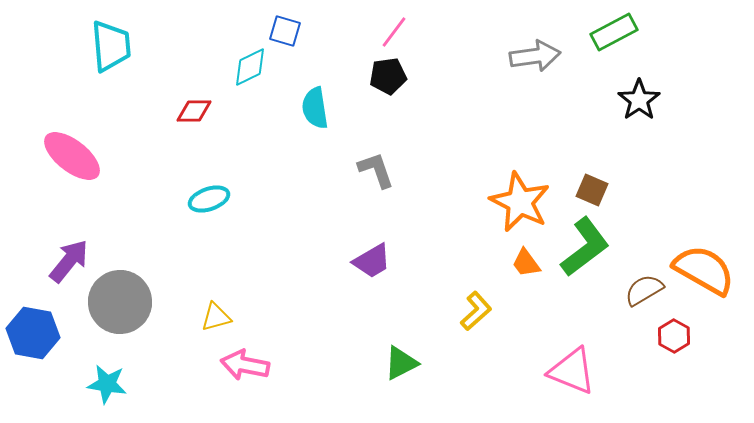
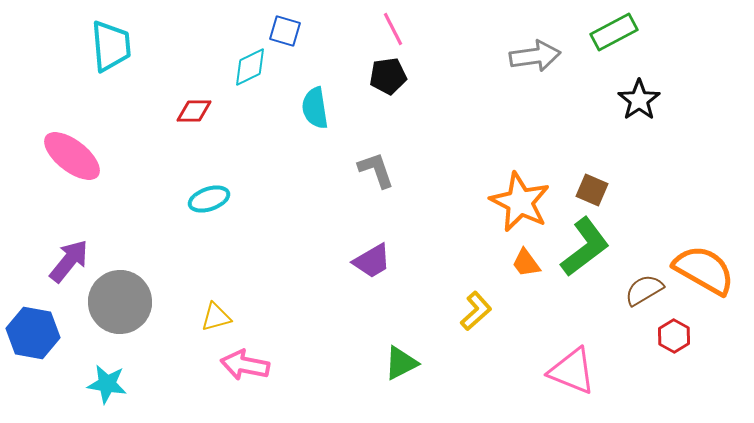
pink line: moved 1 px left, 3 px up; rotated 64 degrees counterclockwise
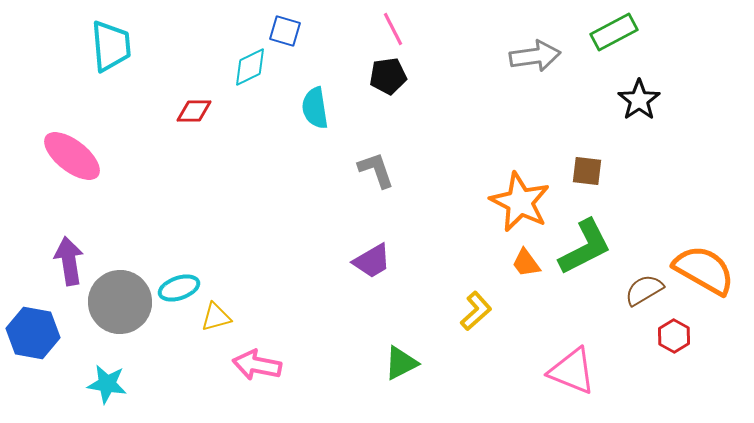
brown square: moved 5 px left, 19 px up; rotated 16 degrees counterclockwise
cyan ellipse: moved 30 px left, 89 px down
green L-shape: rotated 10 degrees clockwise
purple arrow: rotated 48 degrees counterclockwise
pink arrow: moved 12 px right
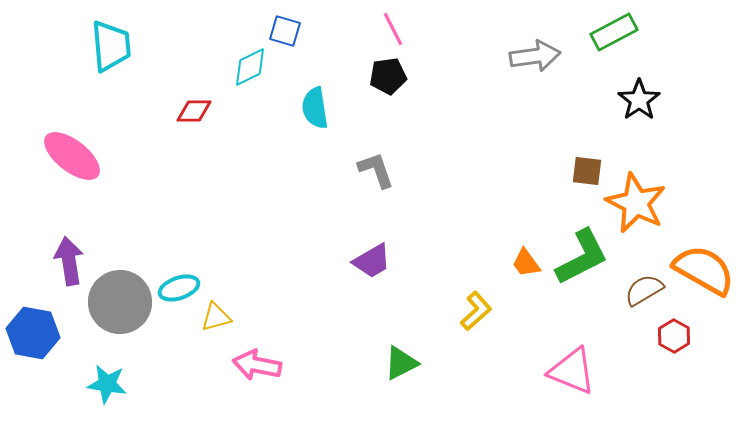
orange star: moved 116 px right, 1 px down
green L-shape: moved 3 px left, 10 px down
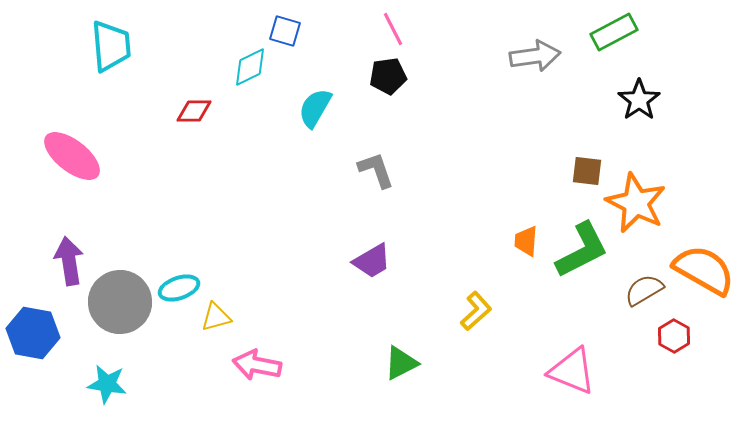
cyan semicircle: rotated 39 degrees clockwise
green L-shape: moved 7 px up
orange trapezoid: moved 22 px up; rotated 40 degrees clockwise
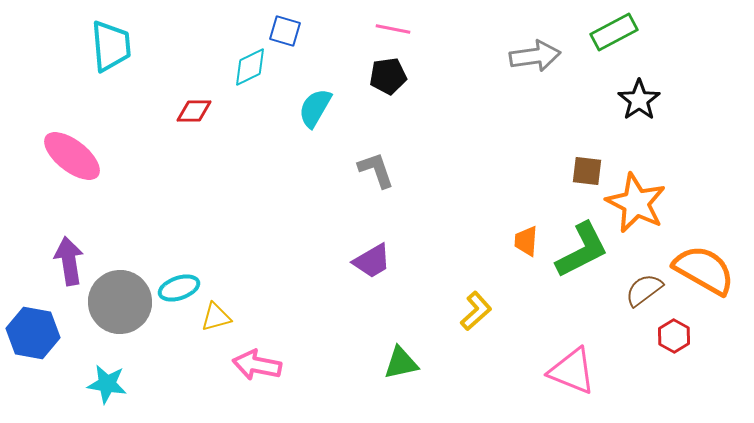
pink line: rotated 52 degrees counterclockwise
brown semicircle: rotated 6 degrees counterclockwise
green triangle: rotated 15 degrees clockwise
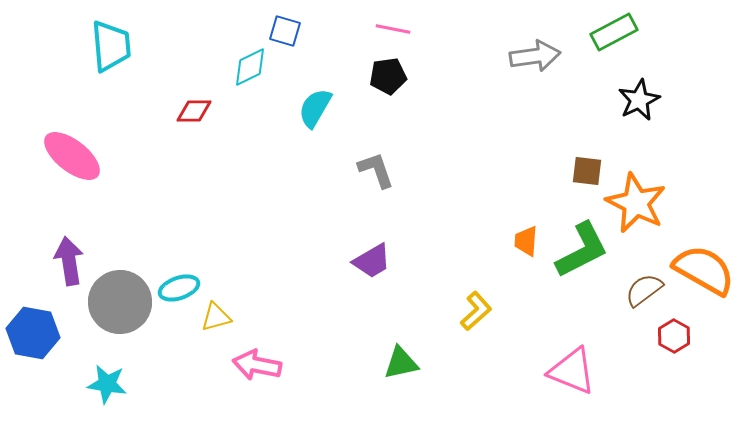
black star: rotated 9 degrees clockwise
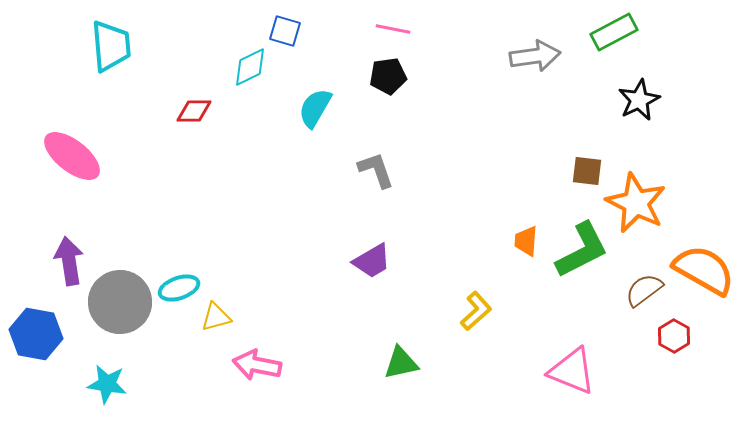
blue hexagon: moved 3 px right, 1 px down
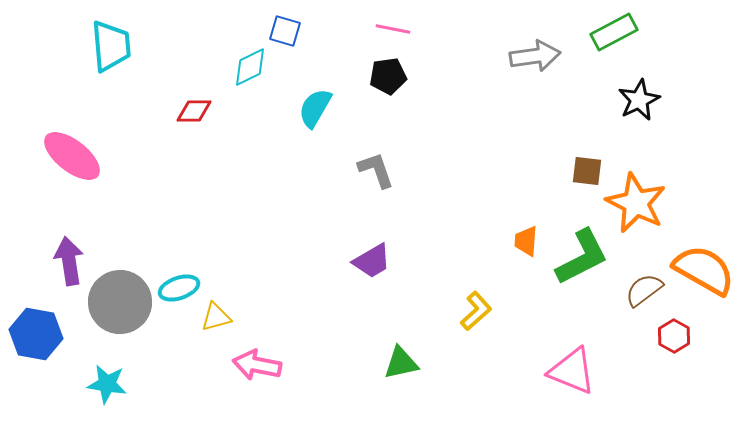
green L-shape: moved 7 px down
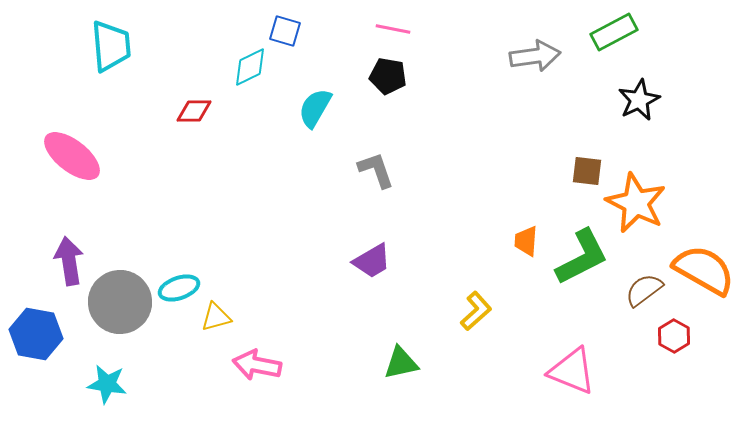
black pentagon: rotated 18 degrees clockwise
